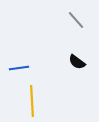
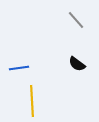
black semicircle: moved 2 px down
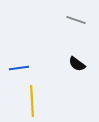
gray line: rotated 30 degrees counterclockwise
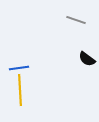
black semicircle: moved 10 px right, 5 px up
yellow line: moved 12 px left, 11 px up
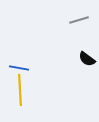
gray line: moved 3 px right; rotated 36 degrees counterclockwise
blue line: rotated 18 degrees clockwise
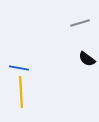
gray line: moved 1 px right, 3 px down
yellow line: moved 1 px right, 2 px down
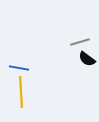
gray line: moved 19 px down
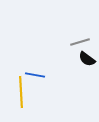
blue line: moved 16 px right, 7 px down
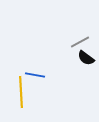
gray line: rotated 12 degrees counterclockwise
black semicircle: moved 1 px left, 1 px up
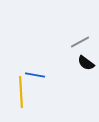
black semicircle: moved 5 px down
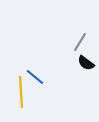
gray line: rotated 30 degrees counterclockwise
blue line: moved 2 px down; rotated 30 degrees clockwise
